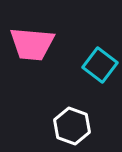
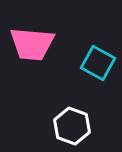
cyan square: moved 2 px left, 2 px up; rotated 8 degrees counterclockwise
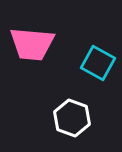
white hexagon: moved 8 px up
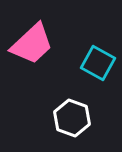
pink trapezoid: rotated 48 degrees counterclockwise
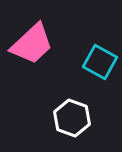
cyan square: moved 2 px right, 1 px up
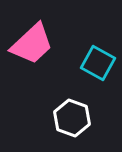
cyan square: moved 2 px left, 1 px down
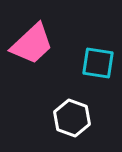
cyan square: rotated 20 degrees counterclockwise
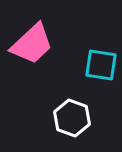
cyan square: moved 3 px right, 2 px down
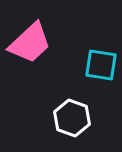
pink trapezoid: moved 2 px left, 1 px up
